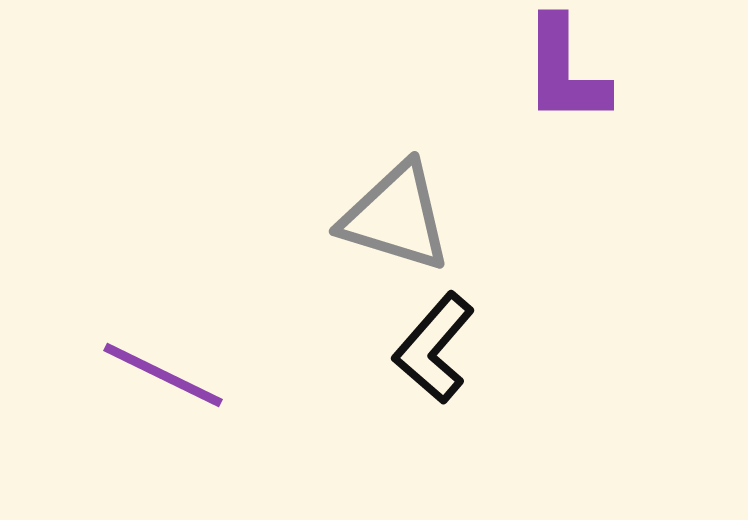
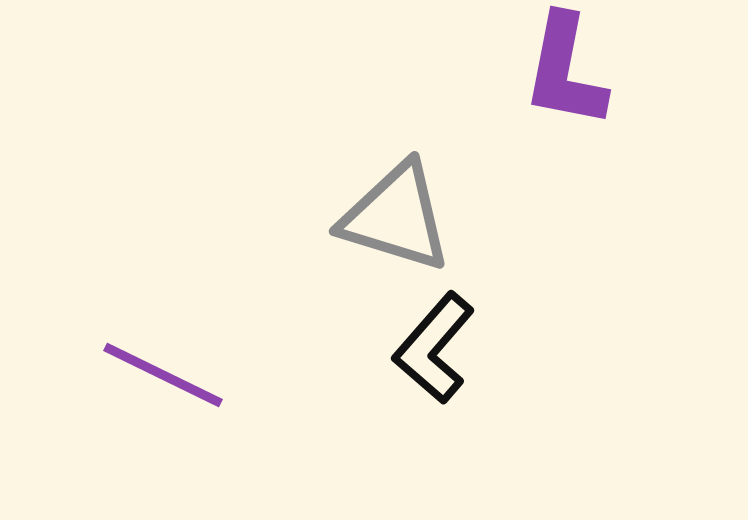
purple L-shape: rotated 11 degrees clockwise
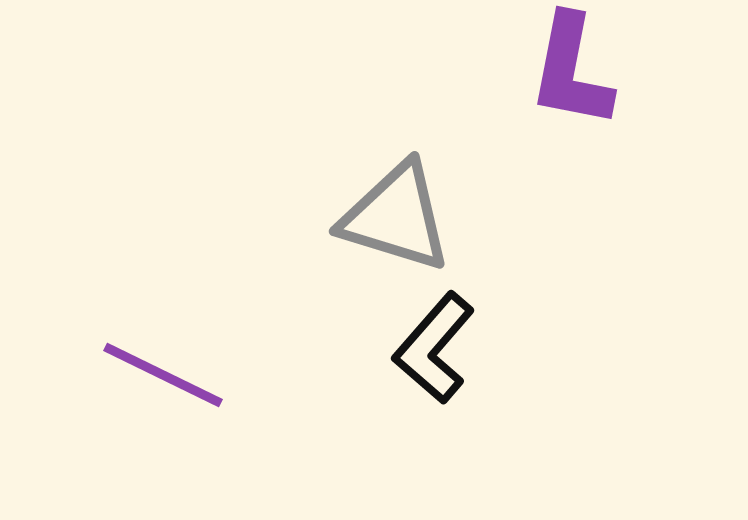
purple L-shape: moved 6 px right
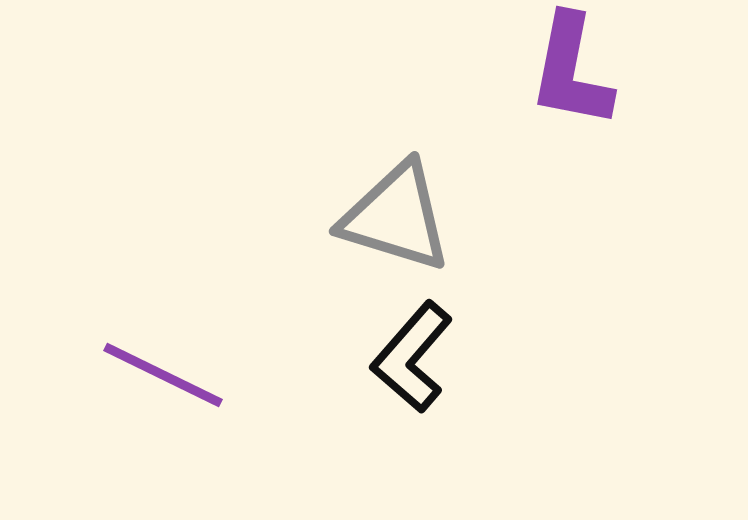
black L-shape: moved 22 px left, 9 px down
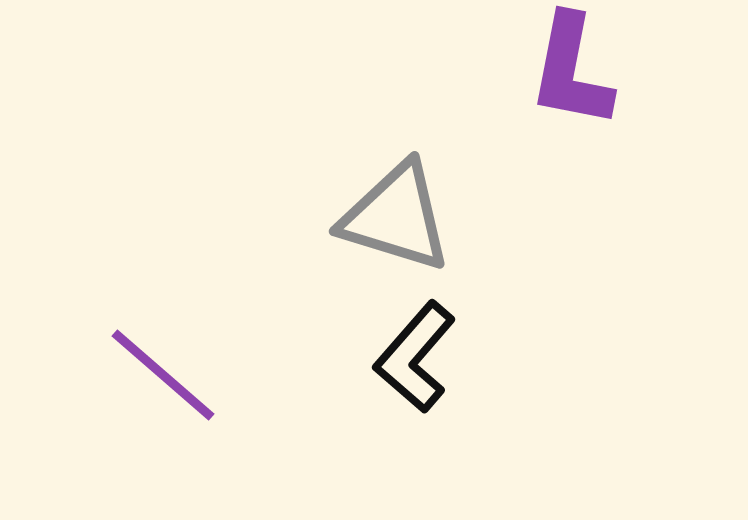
black L-shape: moved 3 px right
purple line: rotated 15 degrees clockwise
